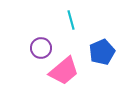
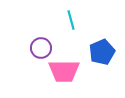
pink trapezoid: rotated 40 degrees clockwise
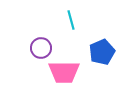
pink trapezoid: moved 1 px down
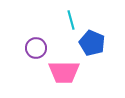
purple circle: moved 5 px left
blue pentagon: moved 10 px left, 9 px up; rotated 25 degrees counterclockwise
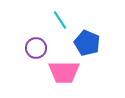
cyan line: moved 11 px left; rotated 18 degrees counterclockwise
blue pentagon: moved 5 px left
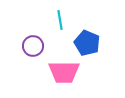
cyan line: rotated 24 degrees clockwise
purple circle: moved 3 px left, 2 px up
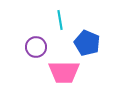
purple circle: moved 3 px right, 1 px down
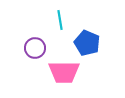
purple circle: moved 1 px left, 1 px down
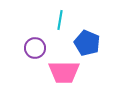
cyan line: rotated 18 degrees clockwise
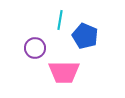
blue pentagon: moved 2 px left, 7 px up
